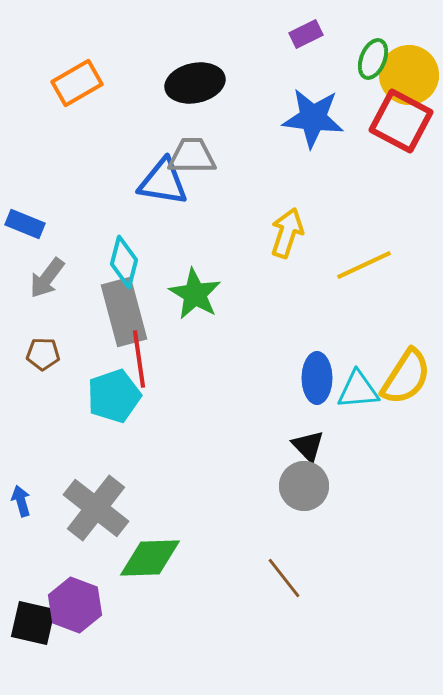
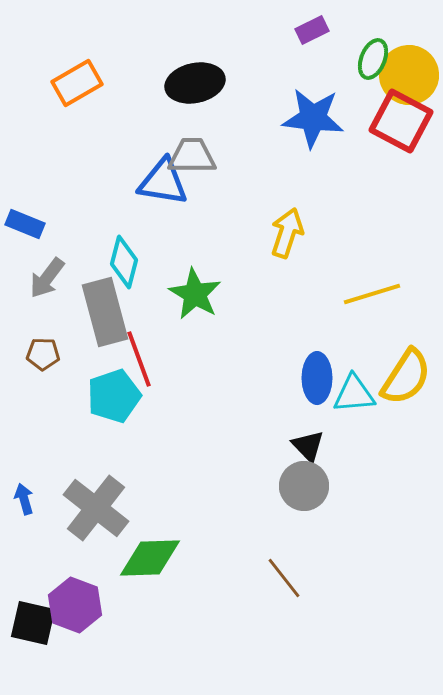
purple rectangle: moved 6 px right, 4 px up
yellow line: moved 8 px right, 29 px down; rotated 8 degrees clockwise
gray rectangle: moved 19 px left
red line: rotated 12 degrees counterclockwise
cyan triangle: moved 4 px left, 4 px down
blue arrow: moved 3 px right, 2 px up
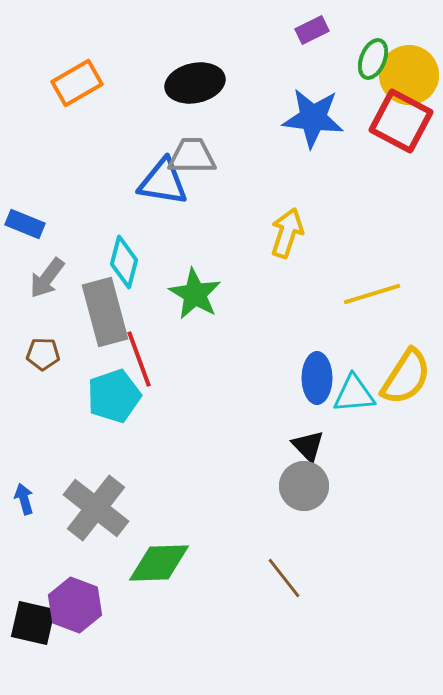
green diamond: moved 9 px right, 5 px down
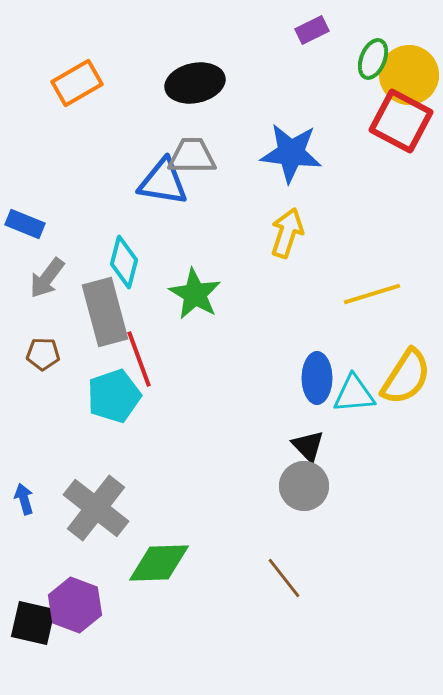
blue star: moved 22 px left, 35 px down
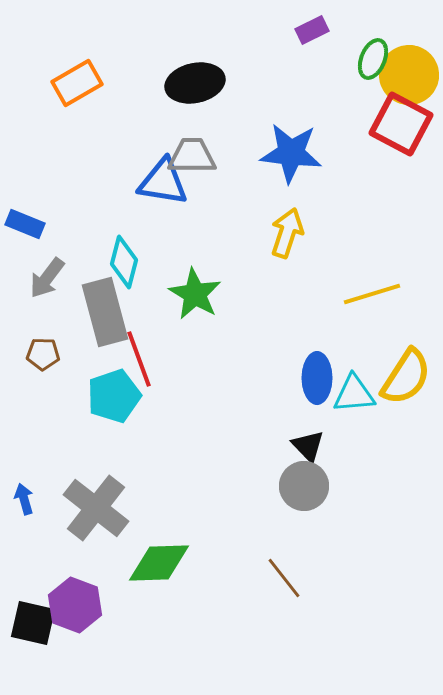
red square: moved 3 px down
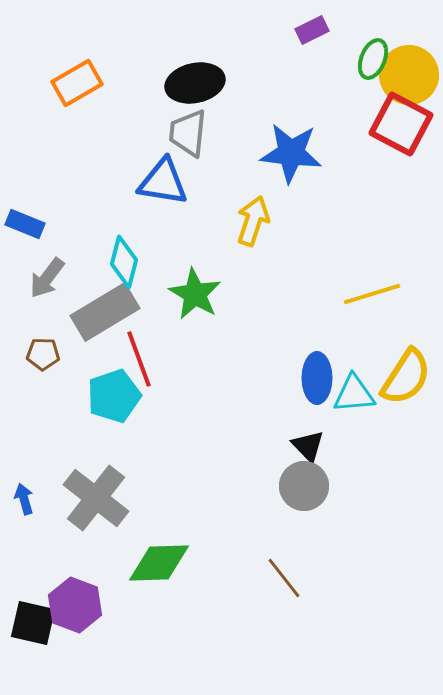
gray trapezoid: moved 4 px left, 23 px up; rotated 84 degrees counterclockwise
yellow arrow: moved 34 px left, 12 px up
gray rectangle: rotated 74 degrees clockwise
gray cross: moved 10 px up
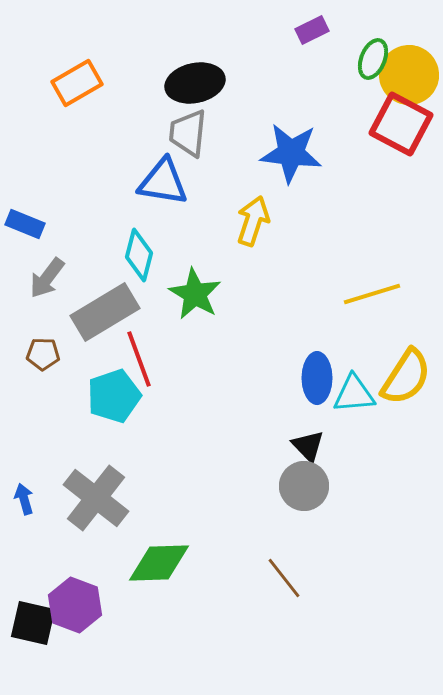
cyan diamond: moved 15 px right, 7 px up
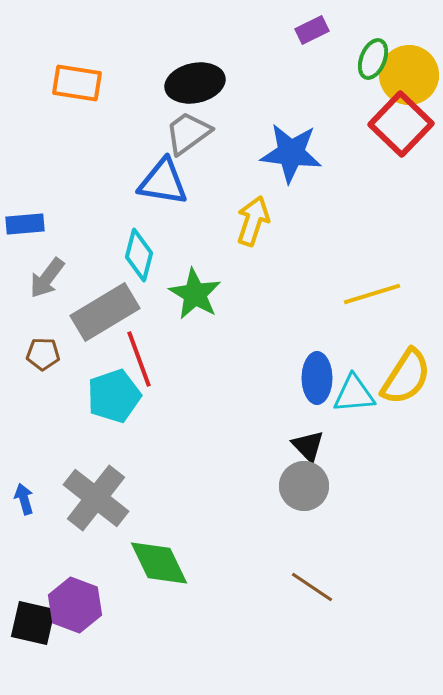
orange rectangle: rotated 39 degrees clockwise
red square: rotated 16 degrees clockwise
gray trapezoid: rotated 48 degrees clockwise
blue rectangle: rotated 27 degrees counterclockwise
green diamond: rotated 66 degrees clockwise
brown line: moved 28 px right, 9 px down; rotated 18 degrees counterclockwise
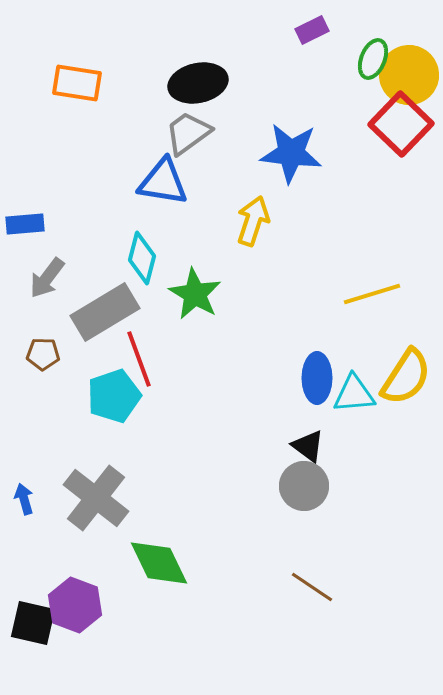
black ellipse: moved 3 px right
cyan diamond: moved 3 px right, 3 px down
black triangle: rotated 9 degrees counterclockwise
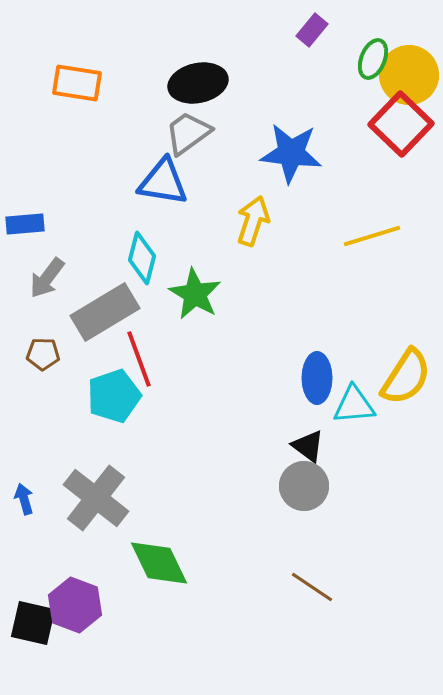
purple rectangle: rotated 24 degrees counterclockwise
yellow line: moved 58 px up
cyan triangle: moved 11 px down
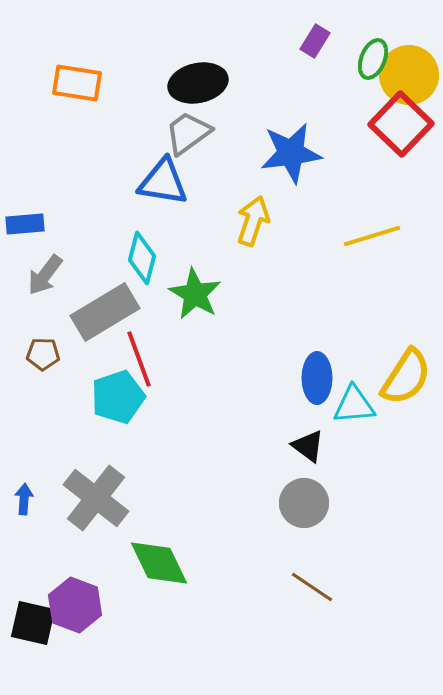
purple rectangle: moved 3 px right, 11 px down; rotated 8 degrees counterclockwise
blue star: rotated 14 degrees counterclockwise
gray arrow: moved 2 px left, 3 px up
cyan pentagon: moved 4 px right, 1 px down
gray circle: moved 17 px down
blue arrow: rotated 20 degrees clockwise
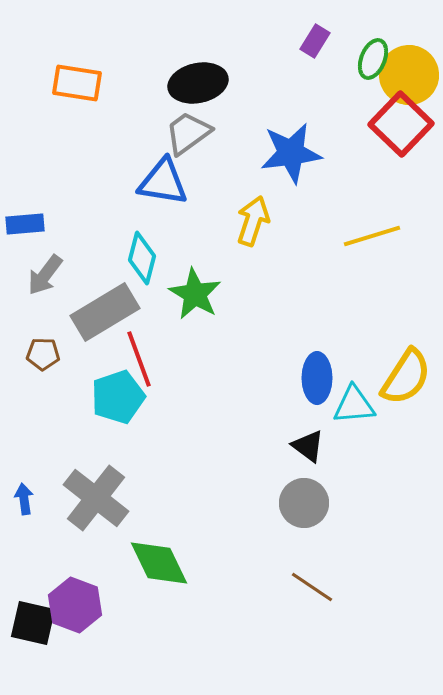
blue arrow: rotated 12 degrees counterclockwise
